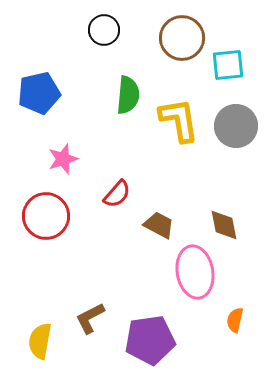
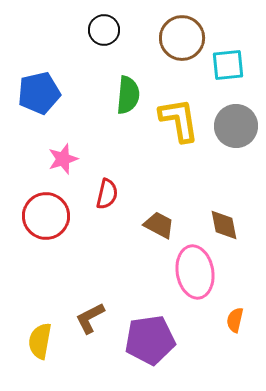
red semicircle: moved 10 px left; rotated 28 degrees counterclockwise
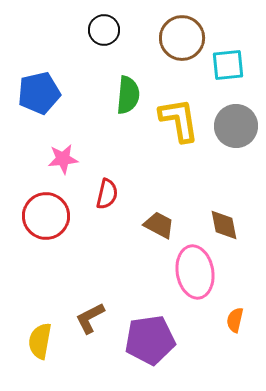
pink star: rotated 12 degrees clockwise
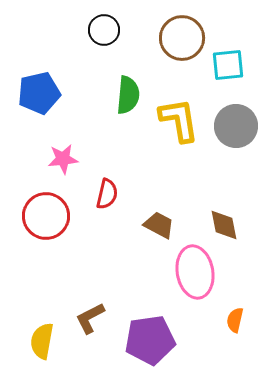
yellow semicircle: moved 2 px right
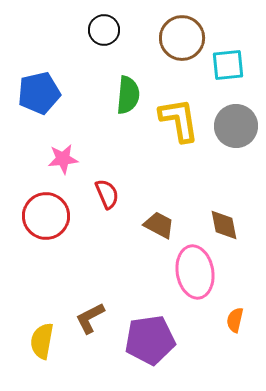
red semicircle: rotated 36 degrees counterclockwise
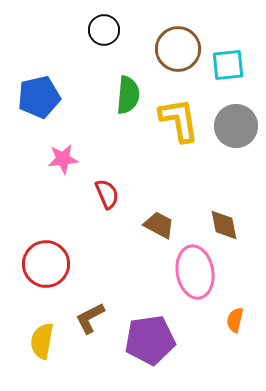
brown circle: moved 4 px left, 11 px down
blue pentagon: moved 4 px down
red circle: moved 48 px down
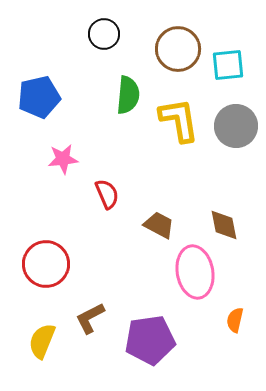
black circle: moved 4 px down
yellow semicircle: rotated 12 degrees clockwise
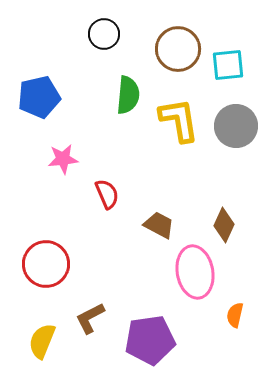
brown diamond: rotated 36 degrees clockwise
orange semicircle: moved 5 px up
